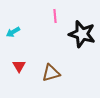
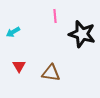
brown triangle: rotated 24 degrees clockwise
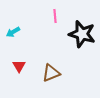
brown triangle: rotated 30 degrees counterclockwise
